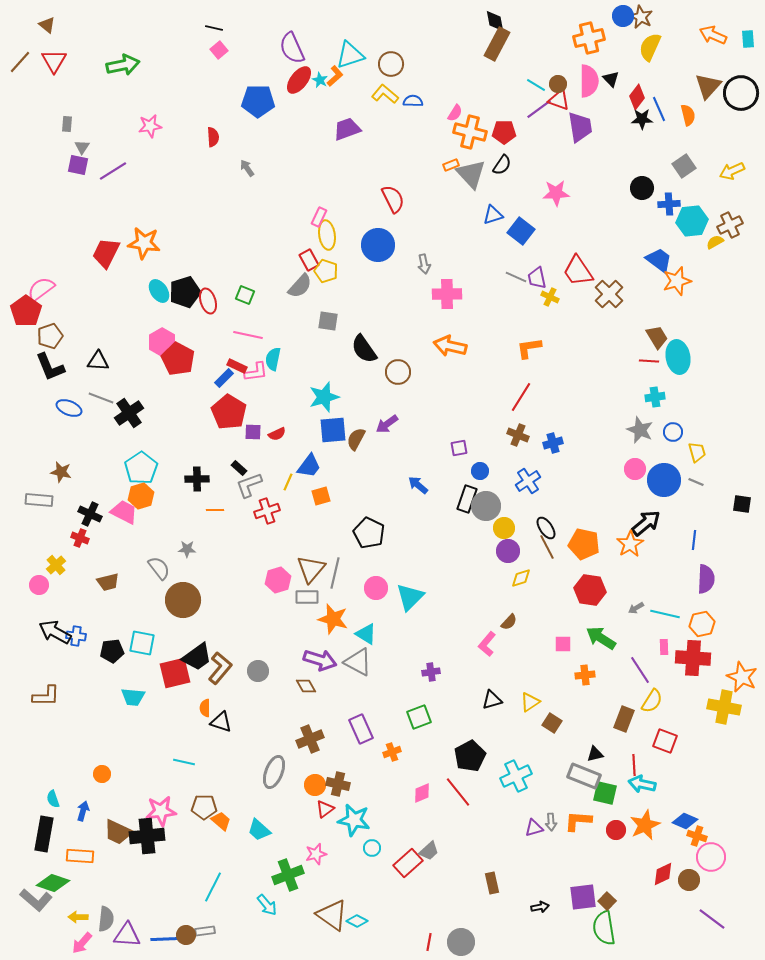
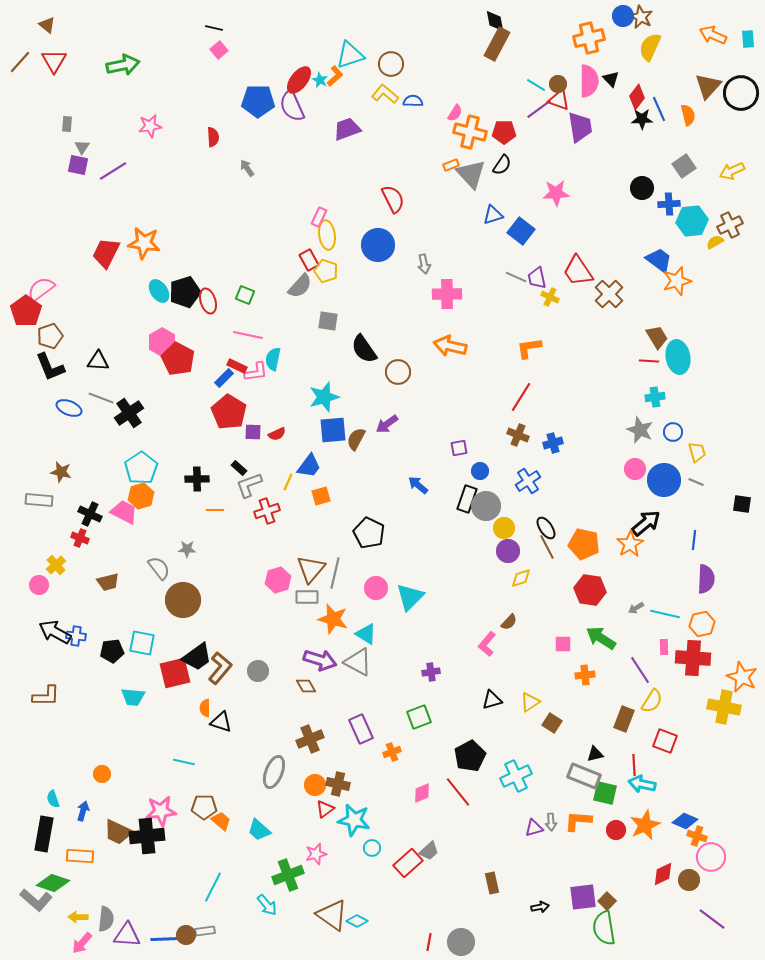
purple semicircle at (292, 48): moved 58 px down
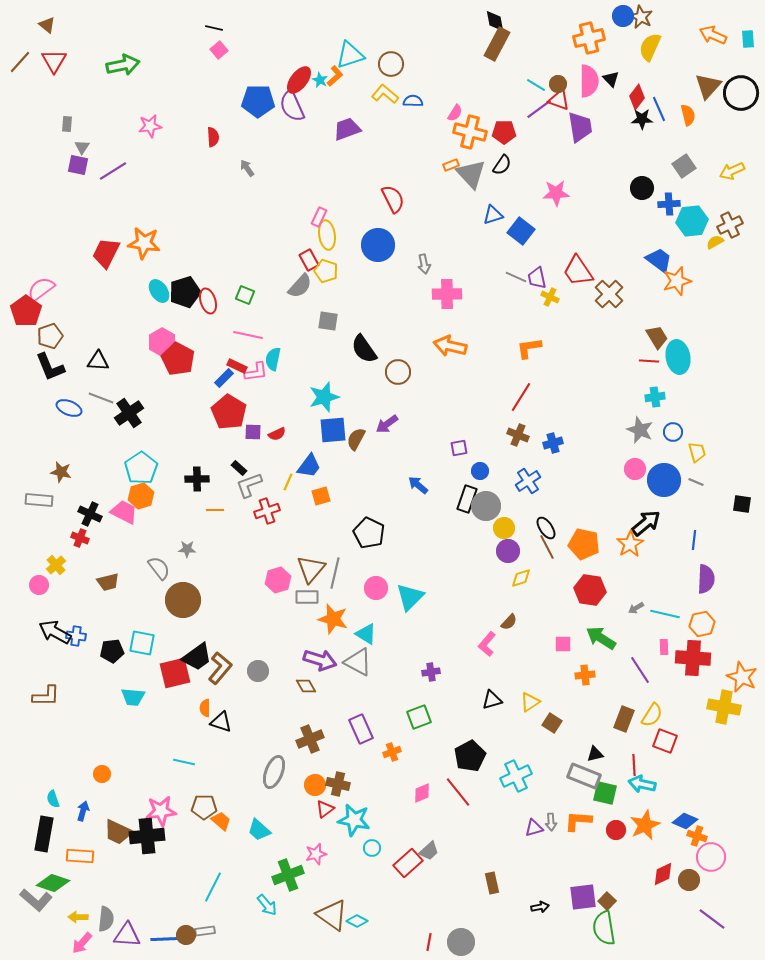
yellow semicircle at (652, 701): moved 14 px down
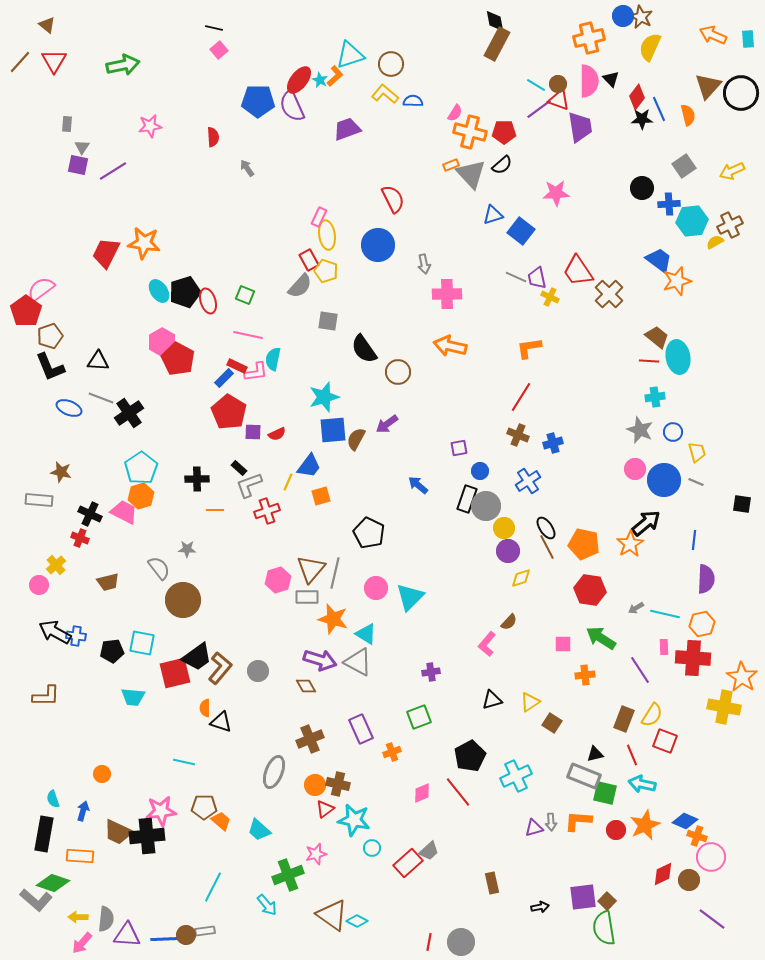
black semicircle at (502, 165): rotated 15 degrees clockwise
brown trapezoid at (657, 337): rotated 20 degrees counterclockwise
orange star at (742, 677): rotated 8 degrees clockwise
red line at (634, 765): moved 2 px left, 10 px up; rotated 20 degrees counterclockwise
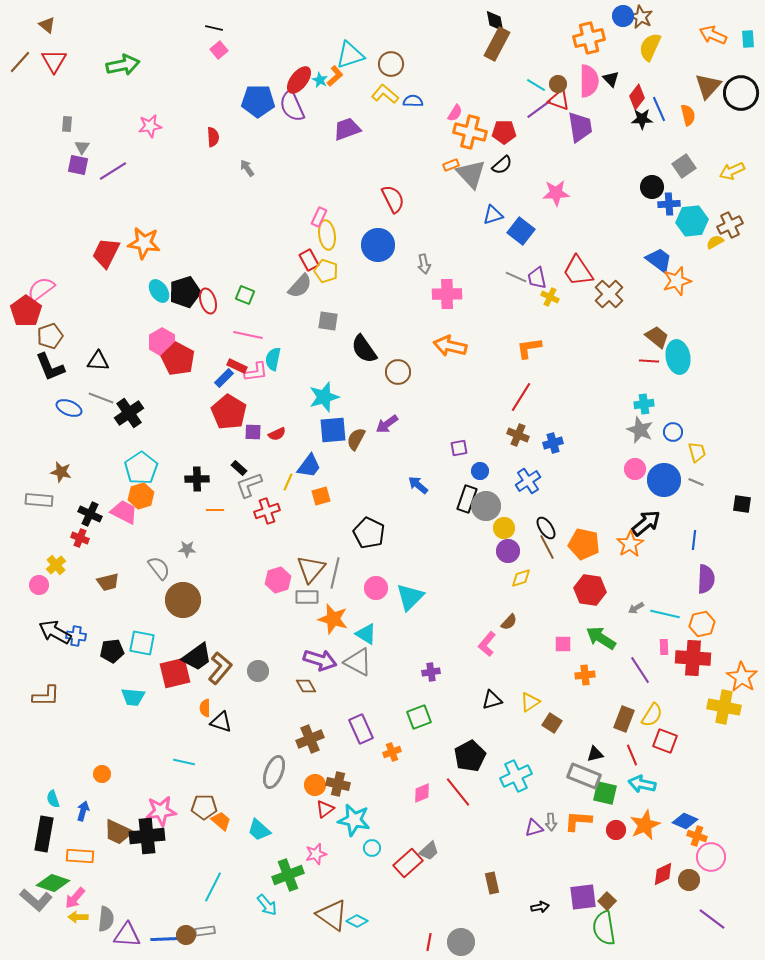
black circle at (642, 188): moved 10 px right, 1 px up
cyan cross at (655, 397): moved 11 px left, 7 px down
pink arrow at (82, 943): moved 7 px left, 45 px up
